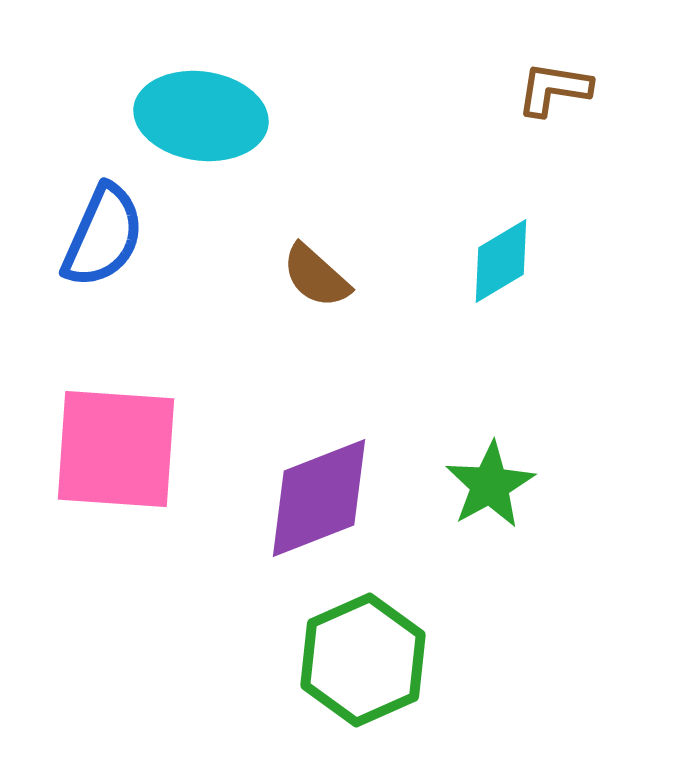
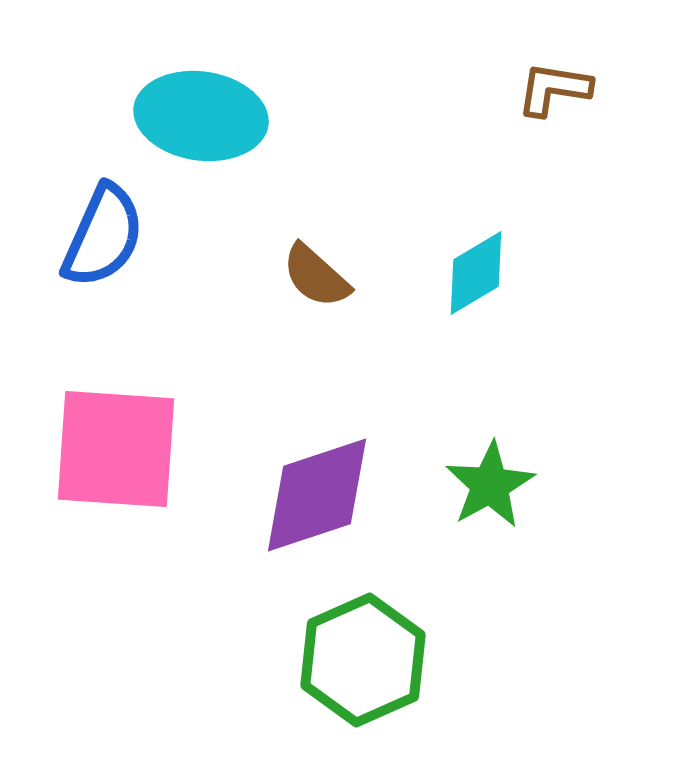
cyan diamond: moved 25 px left, 12 px down
purple diamond: moved 2 px left, 3 px up; rotated 3 degrees clockwise
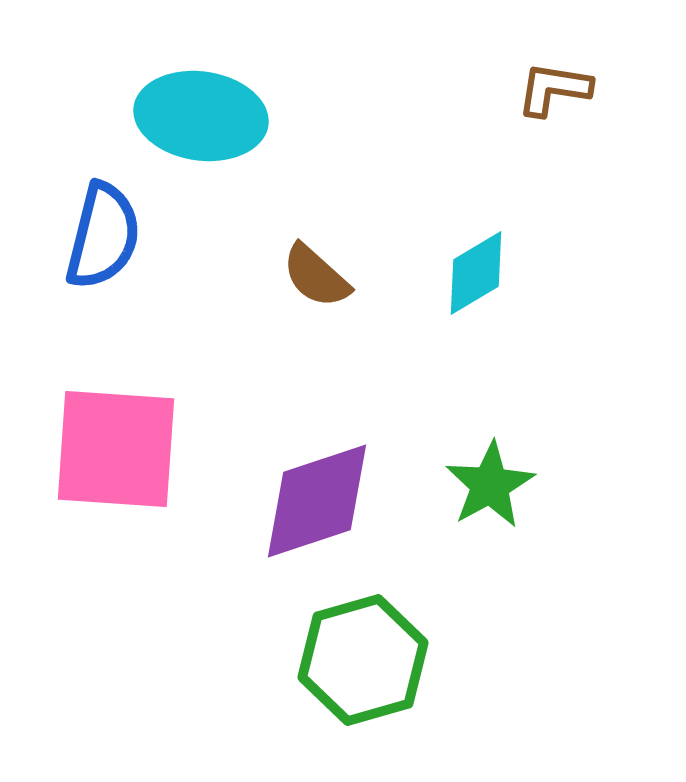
blue semicircle: rotated 10 degrees counterclockwise
purple diamond: moved 6 px down
green hexagon: rotated 8 degrees clockwise
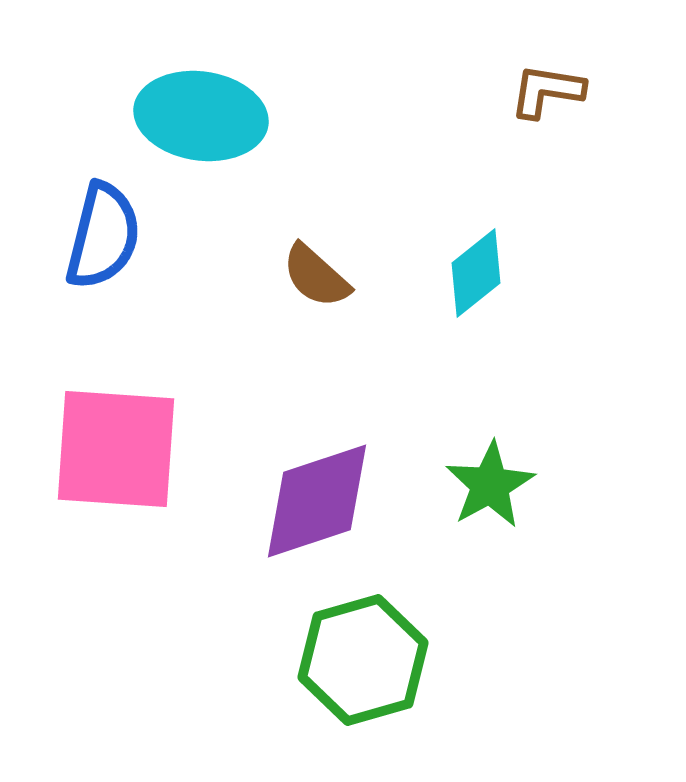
brown L-shape: moved 7 px left, 2 px down
cyan diamond: rotated 8 degrees counterclockwise
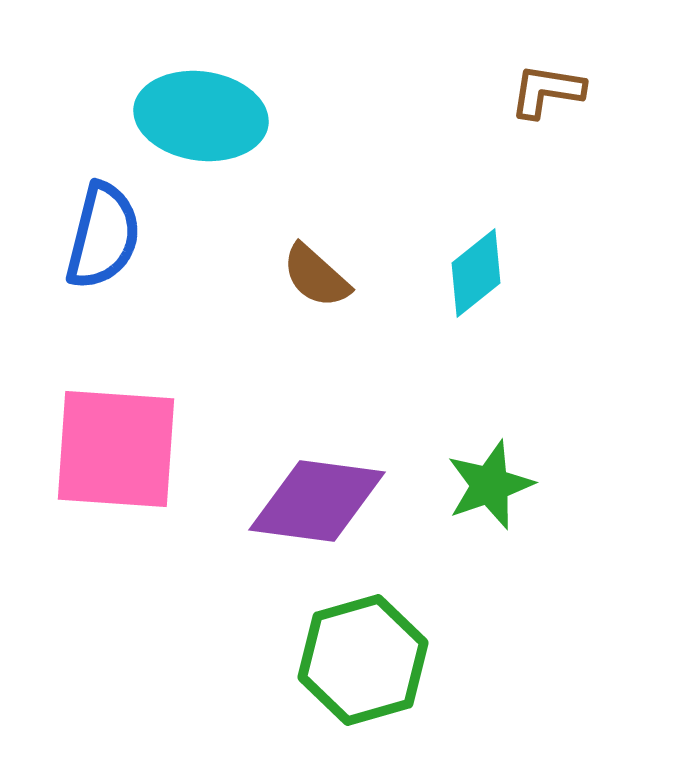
green star: rotated 10 degrees clockwise
purple diamond: rotated 26 degrees clockwise
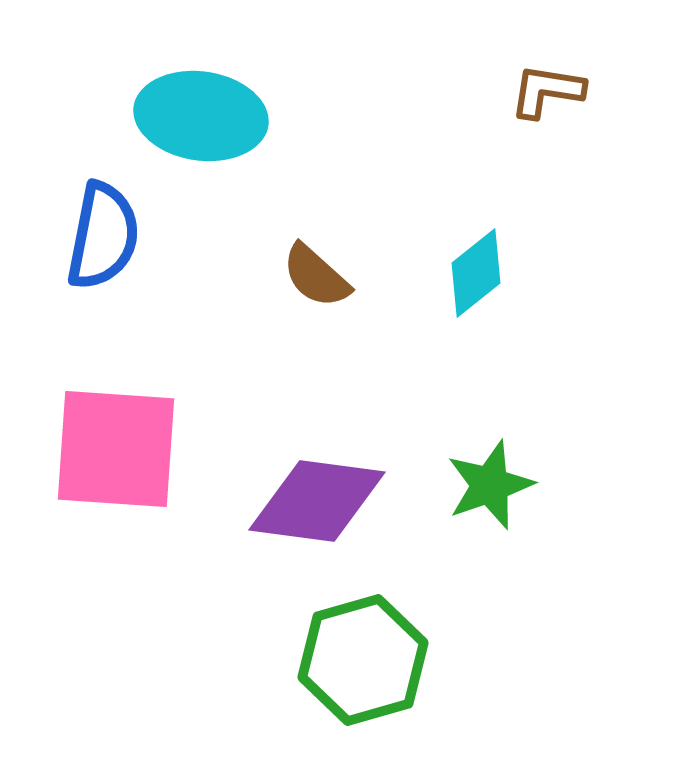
blue semicircle: rotated 3 degrees counterclockwise
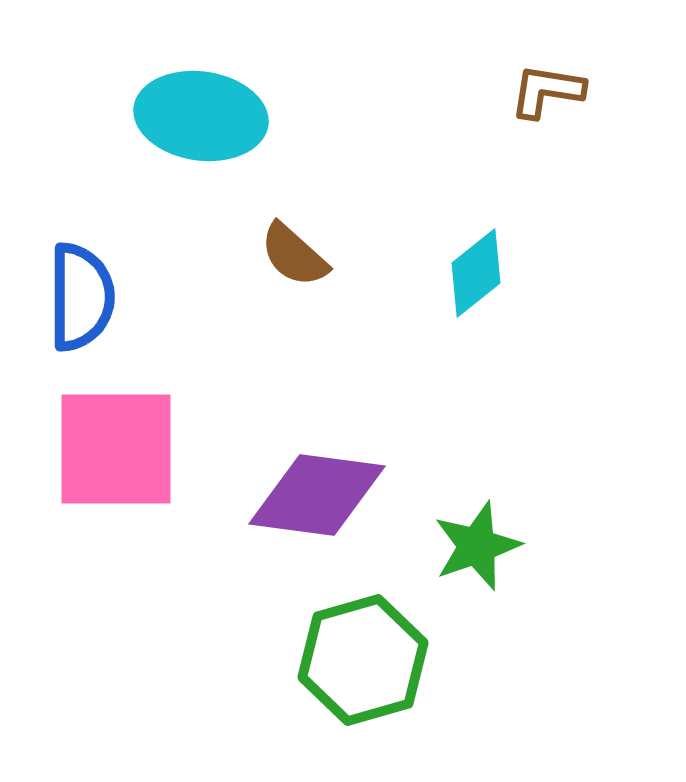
blue semicircle: moved 22 px left, 61 px down; rotated 11 degrees counterclockwise
brown semicircle: moved 22 px left, 21 px up
pink square: rotated 4 degrees counterclockwise
green star: moved 13 px left, 61 px down
purple diamond: moved 6 px up
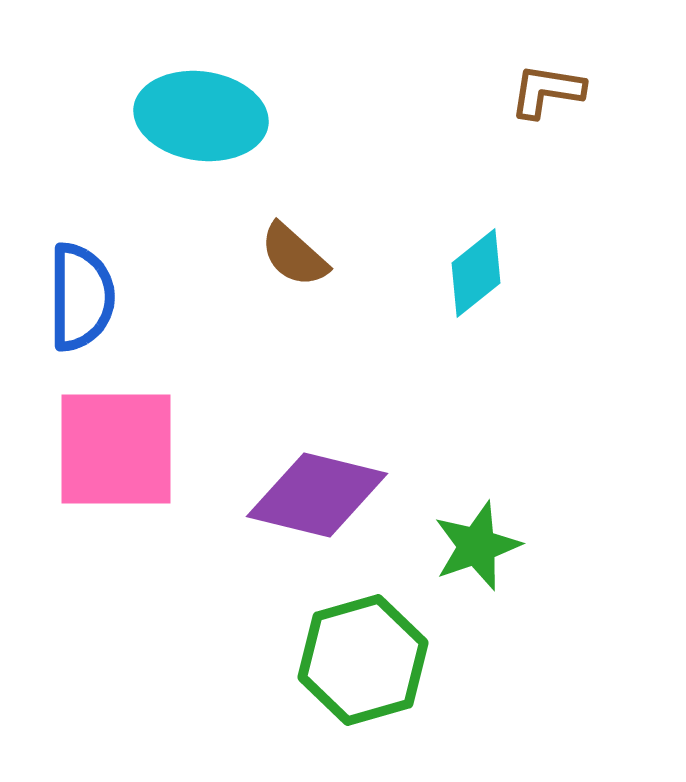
purple diamond: rotated 6 degrees clockwise
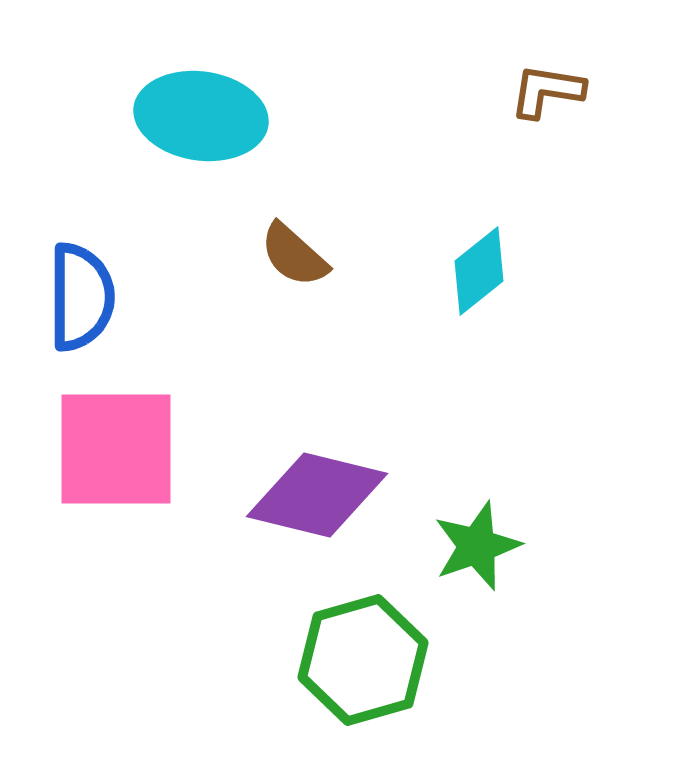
cyan diamond: moved 3 px right, 2 px up
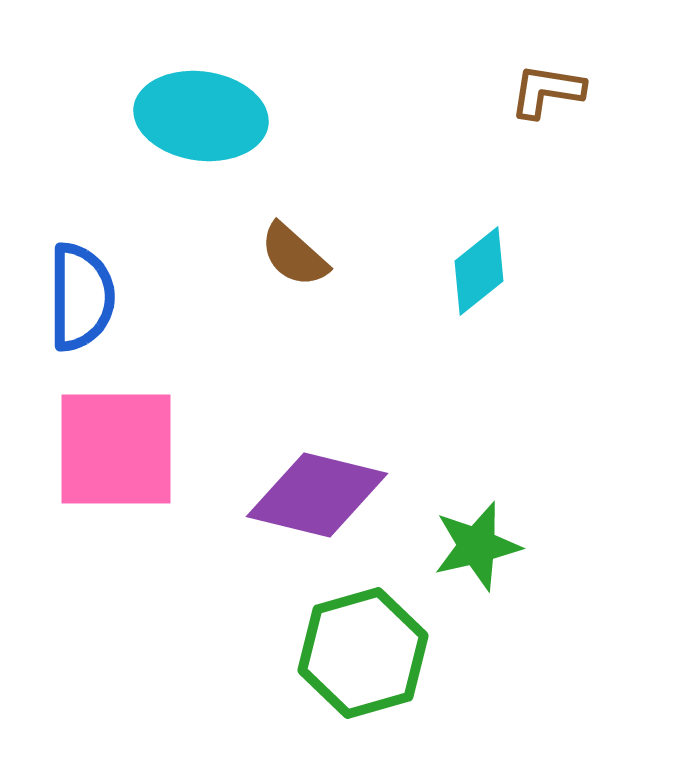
green star: rotated 6 degrees clockwise
green hexagon: moved 7 px up
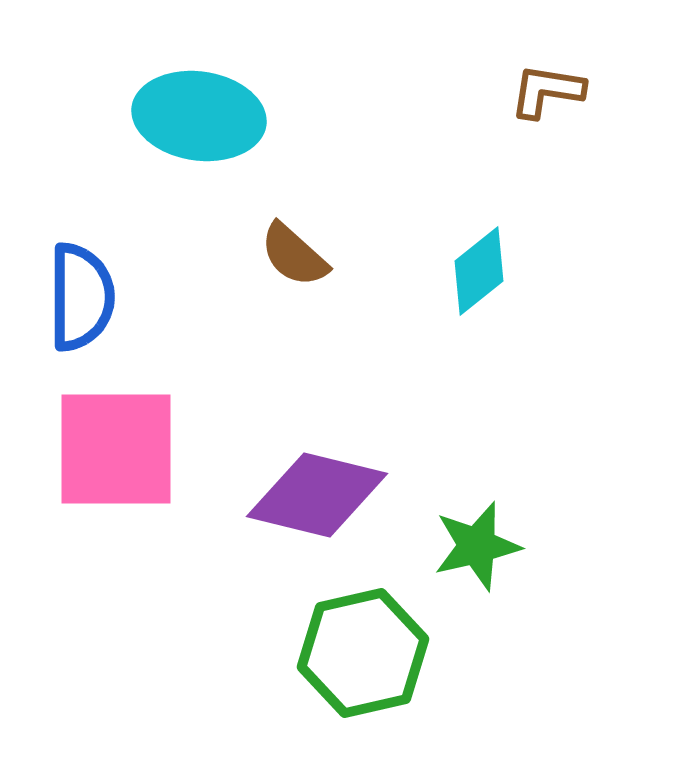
cyan ellipse: moved 2 px left
green hexagon: rotated 3 degrees clockwise
